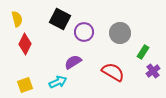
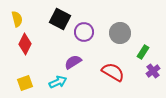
yellow square: moved 2 px up
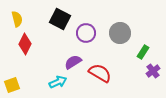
purple circle: moved 2 px right, 1 px down
red semicircle: moved 13 px left, 1 px down
yellow square: moved 13 px left, 2 px down
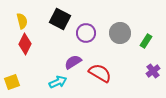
yellow semicircle: moved 5 px right, 2 px down
green rectangle: moved 3 px right, 11 px up
yellow square: moved 3 px up
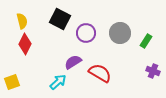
purple cross: rotated 32 degrees counterclockwise
cyan arrow: rotated 18 degrees counterclockwise
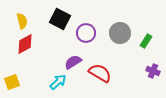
red diamond: rotated 35 degrees clockwise
